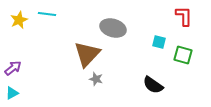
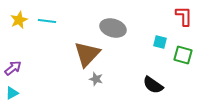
cyan line: moved 7 px down
cyan square: moved 1 px right
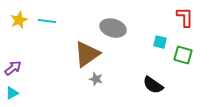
red L-shape: moved 1 px right, 1 px down
brown triangle: rotated 12 degrees clockwise
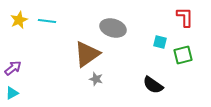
green square: rotated 30 degrees counterclockwise
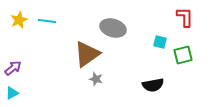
black semicircle: rotated 45 degrees counterclockwise
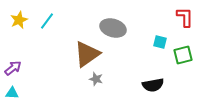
cyan line: rotated 60 degrees counterclockwise
cyan triangle: rotated 32 degrees clockwise
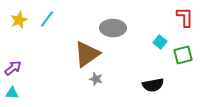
cyan line: moved 2 px up
gray ellipse: rotated 15 degrees counterclockwise
cyan square: rotated 24 degrees clockwise
